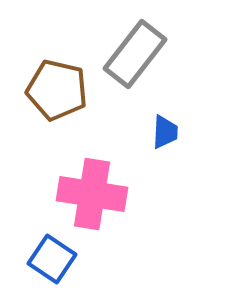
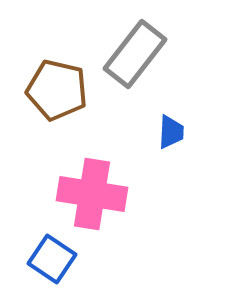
blue trapezoid: moved 6 px right
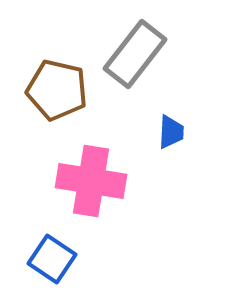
pink cross: moved 1 px left, 13 px up
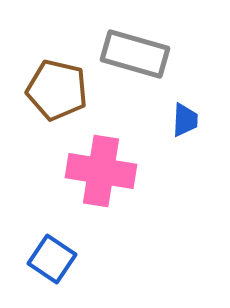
gray rectangle: rotated 68 degrees clockwise
blue trapezoid: moved 14 px right, 12 px up
pink cross: moved 10 px right, 10 px up
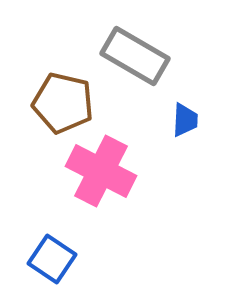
gray rectangle: moved 2 px down; rotated 14 degrees clockwise
brown pentagon: moved 6 px right, 13 px down
pink cross: rotated 18 degrees clockwise
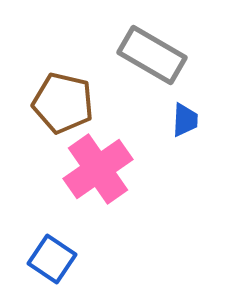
gray rectangle: moved 17 px right, 1 px up
pink cross: moved 3 px left, 2 px up; rotated 28 degrees clockwise
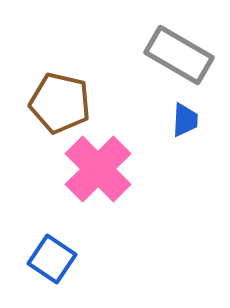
gray rectangle: moved 27 px right
brown pentagon: moved 3 px left
pink cross: rotated 10 degrees counterclockwise
